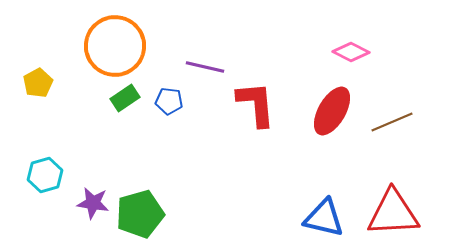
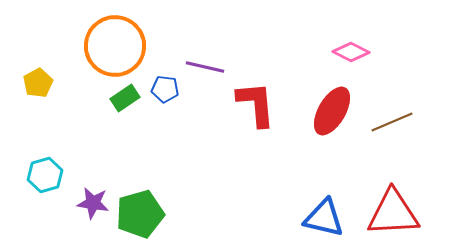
blue pentagon: moved 4 px left, 12 px up
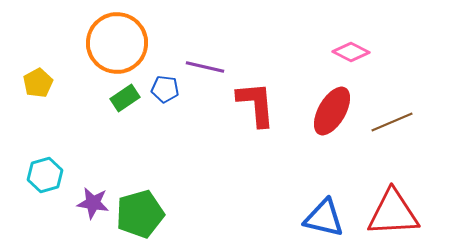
orange circle: moved 2 px right, 3 px up
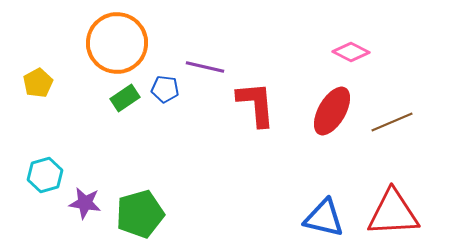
purple star: moved 8 px left
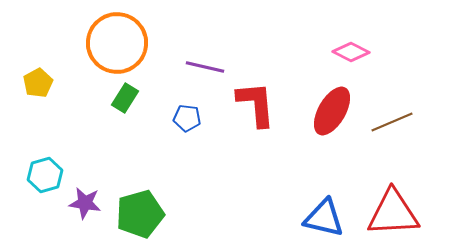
blue pentagon: moved 22 px right, 29 px down
green rectangle: rotated 24 degrees counterclockwise
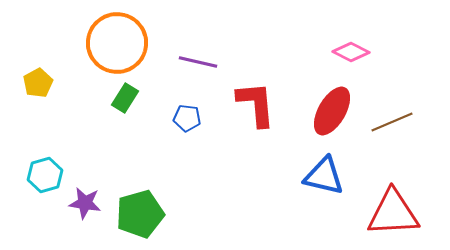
purple line: moved 7 px left, 5 px up
blue triangle: moved 42 px up
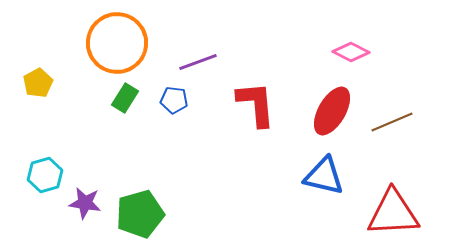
purple line: rotated 33 degrees counterclockwise
blue pentagon: moved 13 px left, 18 px up
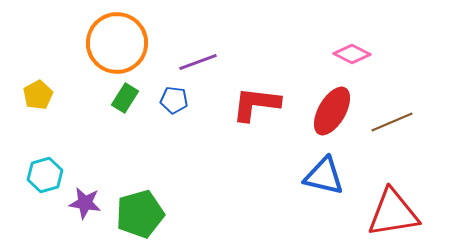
pink diamond: moved 1 px right, 2 px down
yellow pentagon: moved 12 px down
red L-shape: rotated 78 degrees counterclockwise
red triangle: rotated 6 degrees counterclockwise
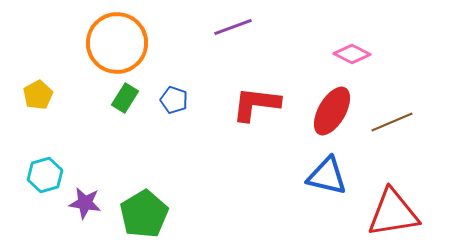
purple line: moved 35 px right, 35 px up
blue pentagon: rotated 12 degrees clockwise
blue triangle: moved 3 px right
green pentagon: moved 4 px right; rotated 15 degrees counterclockwise
